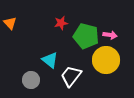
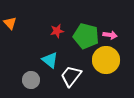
red star: moved 4 px left, 8 px down
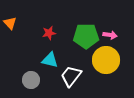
red star: moved 8 px left, 2 px down
green pentagon: rotated 15 degrees counterclockwise
cyan triangle: rotated 24 degrees counterclockwise
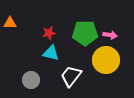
orange triangle: rotated 48 degrees counterclockwise
green pentagon: moved 1 px left, 3 px up
cyan triangle: moved 1 px right, 7 px up
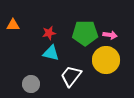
orange triangle: moved 3 px right, 2 px down
gray circle: moved 4 px down
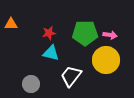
orange triangle: moved 2 px left, 1 px up
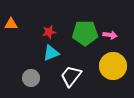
red star: moved 1 px up
cyan triangle: rotated 36 degrees counterclockwise
yellow circle: moved 7 px right, 6 px down
gray circle: moved 6 px up
